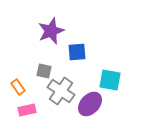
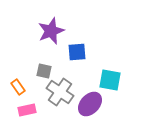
gray cross: moved 1 px left, 1 px down
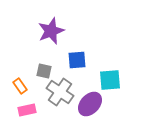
blue square: moved 8 px down
cyan square: rotated 15 degrees counterclockwise
orange rectangle: moved 2 px right, 1 px up
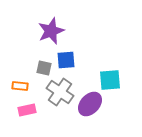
blue square: moved 11 px left
gray square: moved 3 px up
orange rectangle: rotated 49 degrees counterclockwise
